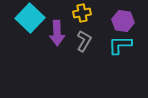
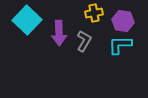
yellow cross: moved 12 px right
cyan square: moved 3 px left, 2 px down
purple arrow: moved 2 px right
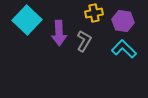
cyan L-shape: moved 4 px right, 4 px down; rotated 45 degrees clockwise
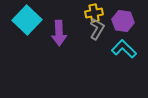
gray L-shape: moved 13 px right, 12 px up
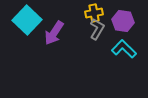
purple arrow: moved 5 px left; rotated 35 degrees clockwise
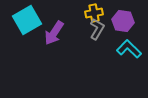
cyan square: rotated 16 degrees clockwise
cyan L-shape: moved 5 px right
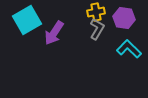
yellow cross: moved 2 px right, 1 px up
purple hexagon: moved 1 px right, 3 px up
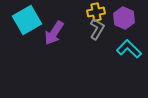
purple hexagon: rotated 15 degrees clockwise
